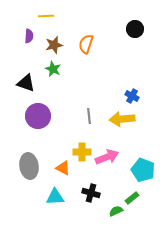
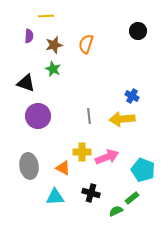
black circle: moved 3 px right, 2 px down
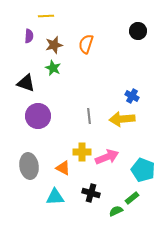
green star: moved 1 px up
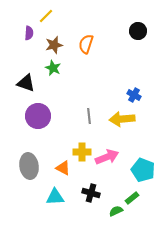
yellow line: rotated 42 degrees counterclockwise
purple semicircle: moved 3 px up
blue cross: moved 2 px right, 1 px up
